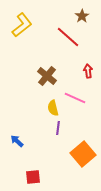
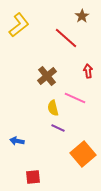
yellow L-shape: moved 3 px left
red line: moved 2 px left, 1 px down
brown cross: rotated 12 degrees clockwise
purple line: rotated 72 degrees counterclockwise
blue arrow: rotated 32 degrees counterclockwise
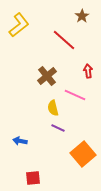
red line: moved 2 px left, 2 px down
pink line: moved 3 px up
blue arrow: moved 3 px right
red square: moved 1 px down
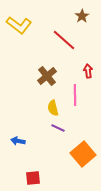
yellow L-shape: rotated 75 degrees clockwise
pink line: rotated 65 degrees clockwise
blue arrow: moved 2 px left
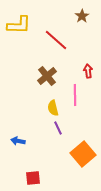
yellow L-shape: rotated 35 degrees counterclockwise
red line: moved 8 px left
purple line: rotated 40 degrees clockwise
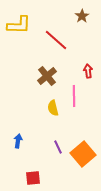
pink line: moved 1 px left, 1 px down
purple line: moved 19 px down
blue arrow: rotated 88 degrees clockwise
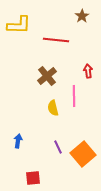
red line: rotated 35 degrees counterclockwise
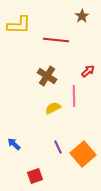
red arrow: rotated 56 degrees clockwise
brown cross: rotated 18 degrees counterclockwise
yellow semicircle: rotated 77 degrees clockwise
blue arrow: moved 4 px left, 3 px down; rotated 56 degrees counterclockwise
red square: moved 2 px right, 2 px up; rotated 14 degrees counterclockwise
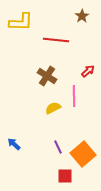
yellow L-shape: moved 2 px right, 3 px up
red square: moved 30 px right; rotated 21 degrees clockwise
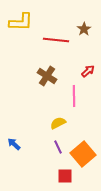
brown star: moved 2 px right, 13 px down
yellow semicircle: moved 5 px right, 15 px down
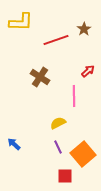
red line: rotated 25 degrees counterclockwise
brown cross: moved 7 px left, 1 px down
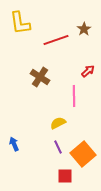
yellow L-shape: moved 1 px left, 1 px down; rotated 80 degrees clockwise
blue arrow: rotated 24 degrees clockwise
